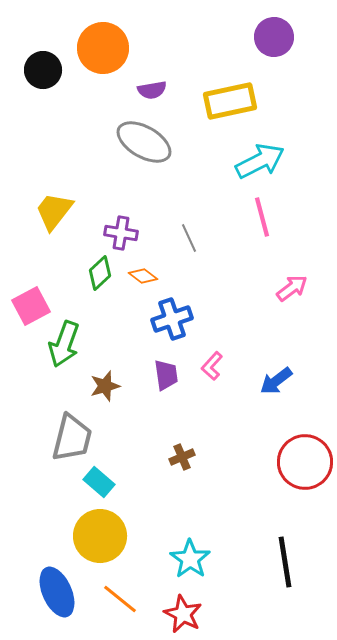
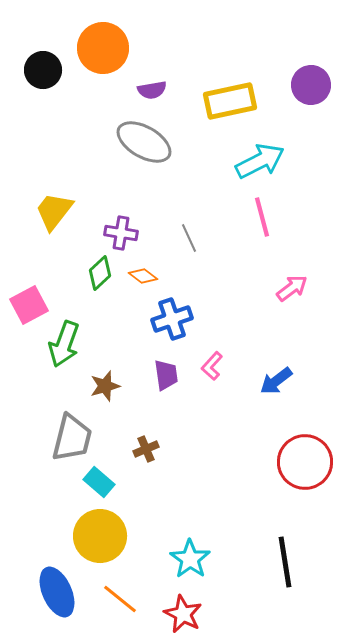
purple circle: moved 37 px right, 48 px down
pink square: moved 2 px left, 1 px up
brown cross: moved 36 px left, 8 px up
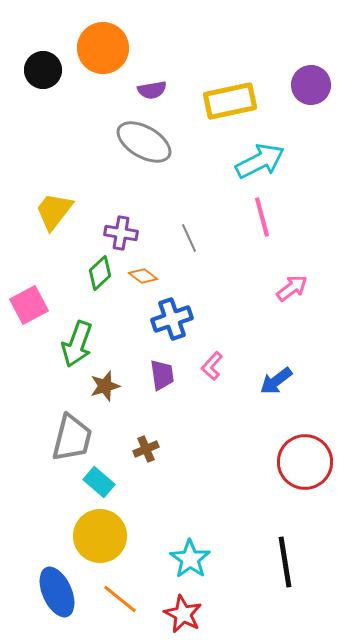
green arrow: moved 13 px right
purple trapezoid: moved 4 px left
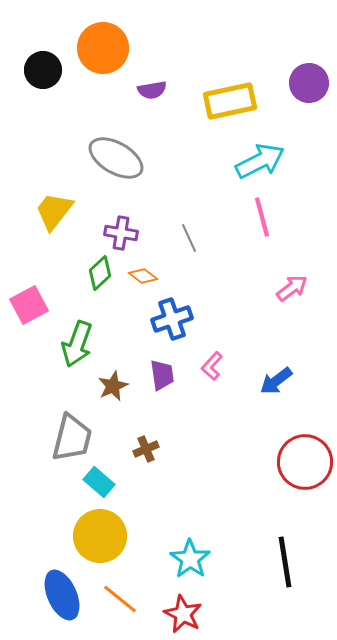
purple circle: moved 2 px left, 2 px up
gray ellipse: moved 28 px left, 16 px down
brown star: moved 8 px right; rotated 8 degrees counterclockwise
blue ellipse: moved 5 px right, 3 px down
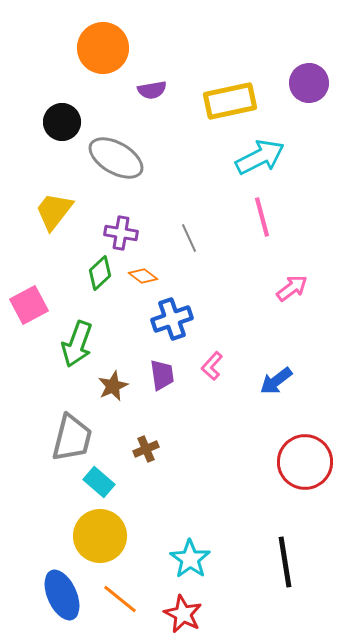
black circle: moved 19 px right, 52 px down
cyan arrow: moved 4 px up
